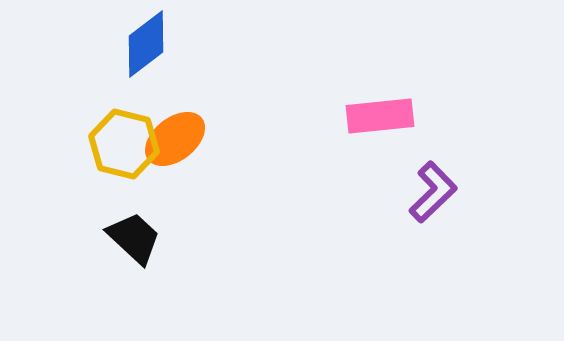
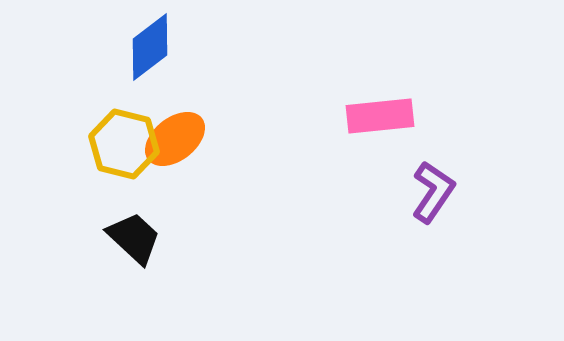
blue diamond: moved 4 px right, 3 px down
purple L-shape: rotated 12 degrees counterclockwise
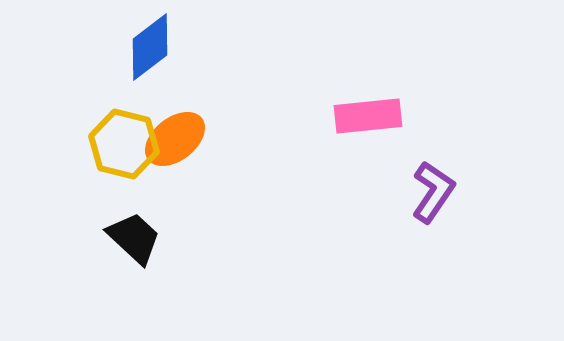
pink rectangle: moved 12 px left
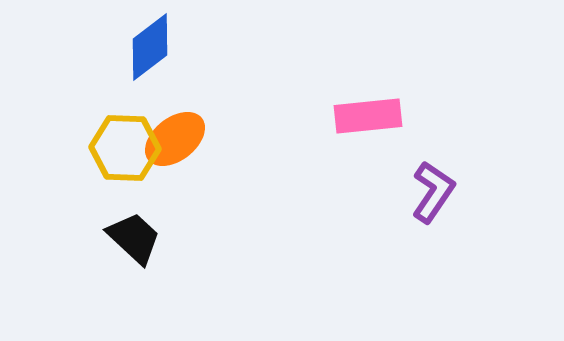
yellow hexagon: moved 1 px right, 4 px down; rotated 12 degrees counterclockwise
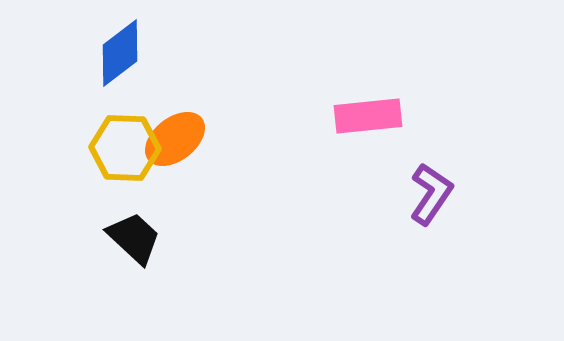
blue diamond: moved 30 px left, 6 px down
purple L-shape: moved 2 px left, 2 px down
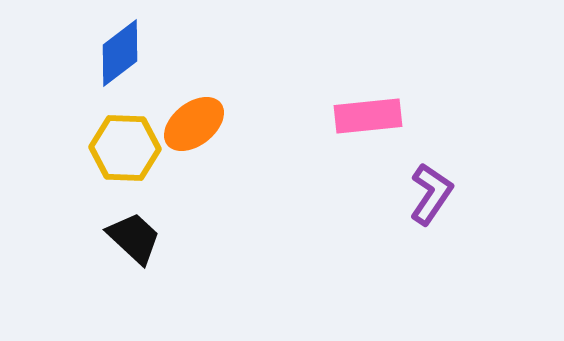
orange ellipse: moved 19 px right, 15 px up
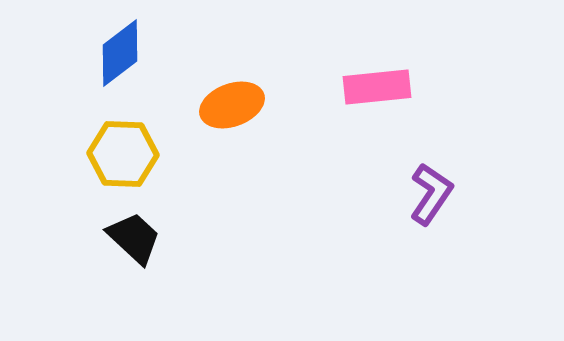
pink rectangle: moved 9 px right, 29 px up
orange ellipse: moved 38 px right, 19 px up; rotated 18 degrees clockwise
yellow hexagon: moved 2 px left, 6 px down
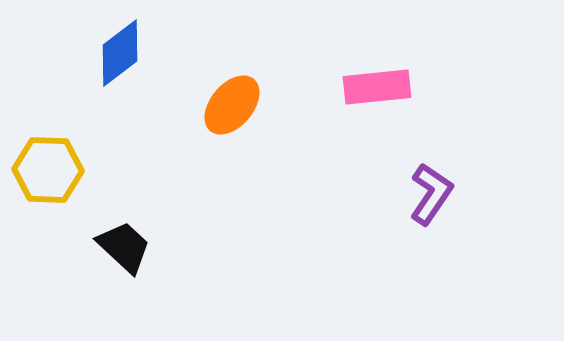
orange ellipse: rotated 30 degrees counterclockwise
yellow hexagon: moved 75 px left, 16 px down
black trapezoid: moved 10 px left, 9 px down
